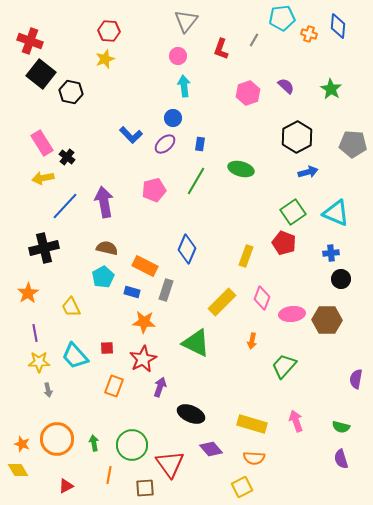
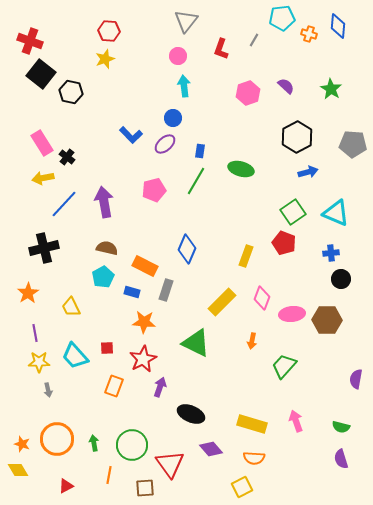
blue rectangle at (200, 144): moved 7 px down
blue line at (65, 206): moved 1 px left, 2 px up
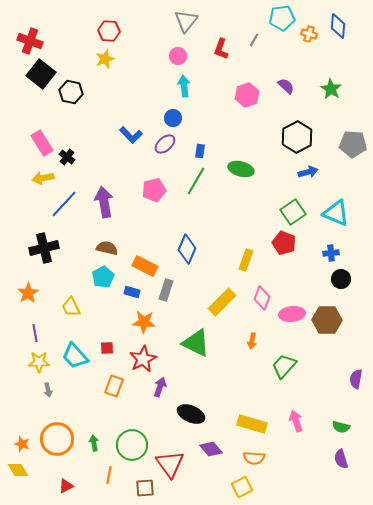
pink hexagon at (248, 93): moved 1 px left, 2 px down
yellow rectangle at (246, 256): moved 4 px down
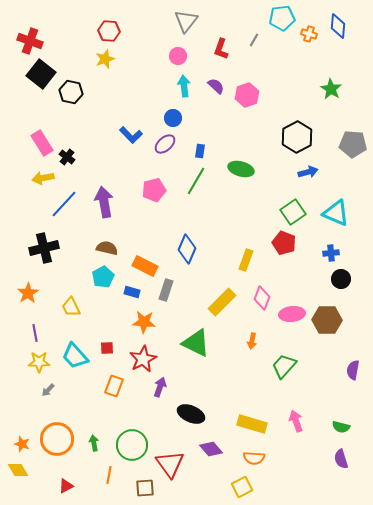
purple semicircle at (286, 86): moved 70 px left
purple semicircle at (356, 379): moved 3 px left, 9 px up
gray arrow at (48, 390): rotated 56 degrees clockwise
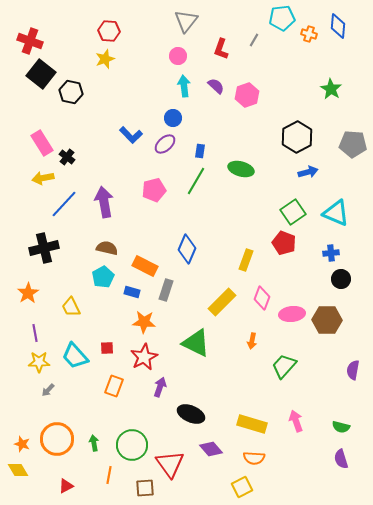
red star at (143, 359): moved 1 px right, 2 px up
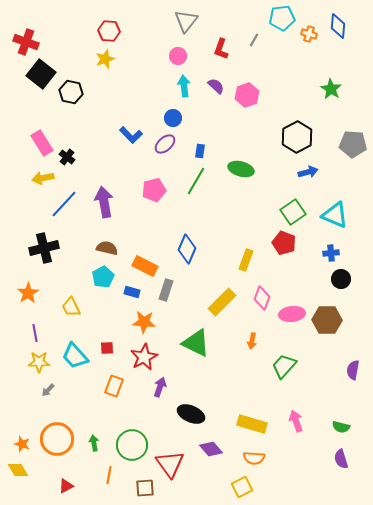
red cross at (30, 41): moved 4 px left, 1 px down
cyan triangle at (336, 213): moved 1 px left, 2 px down
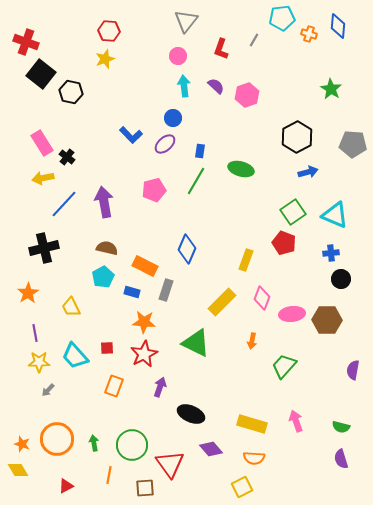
red star at (144, 357): moved 3 px up
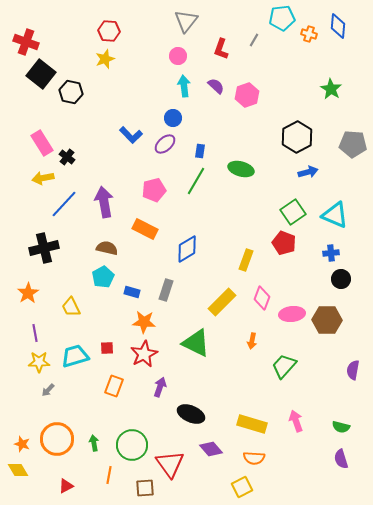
blue diamond at (187, 249): rotated 36 degrees clockwise
orange rectangle at (145, 266): moved 37 px up
cyan trapezoid at (75, 356): rotated 116 degrees clockwise
